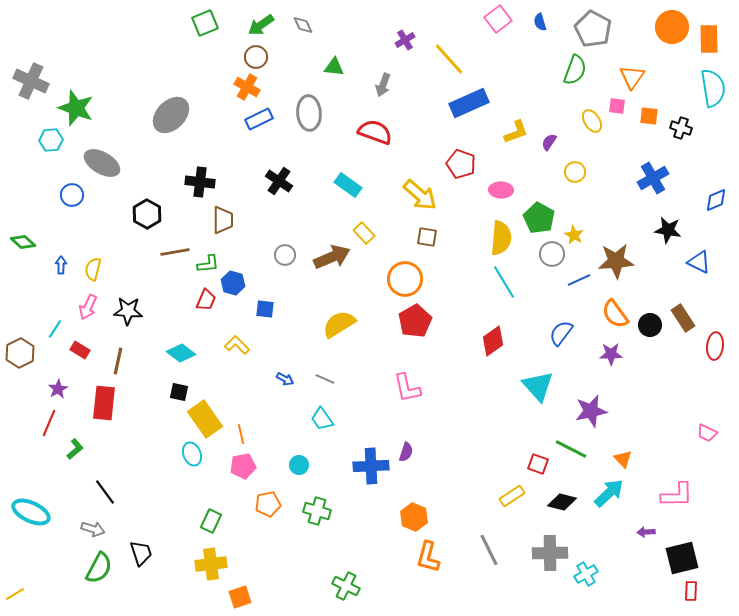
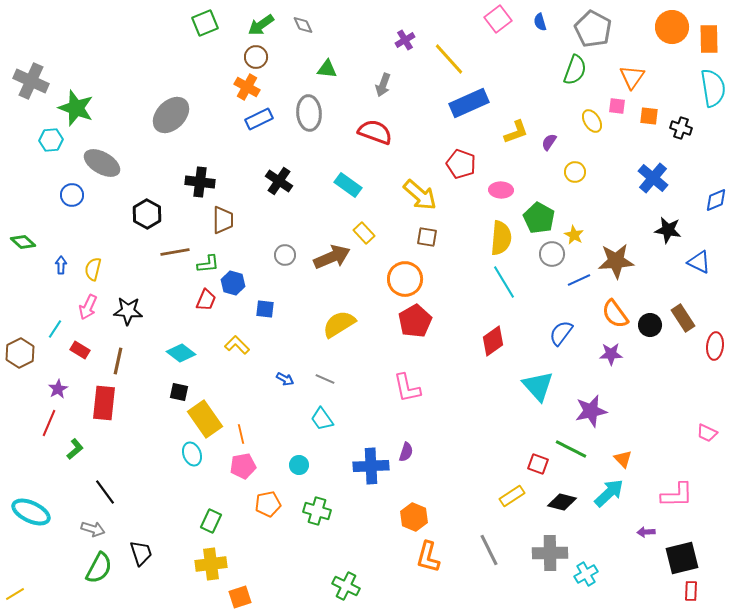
green triangle at (334, 67): moved 7 px left, 2 px down
blue cross at (653, 178): rotated 20 degrees counterclockwise
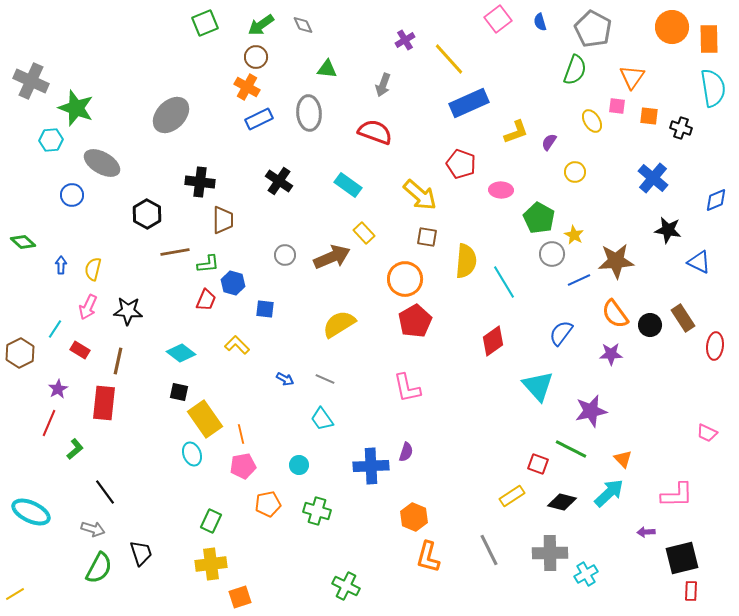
yellow semicircle at (501, 238): moved 35 px left, 23 px down
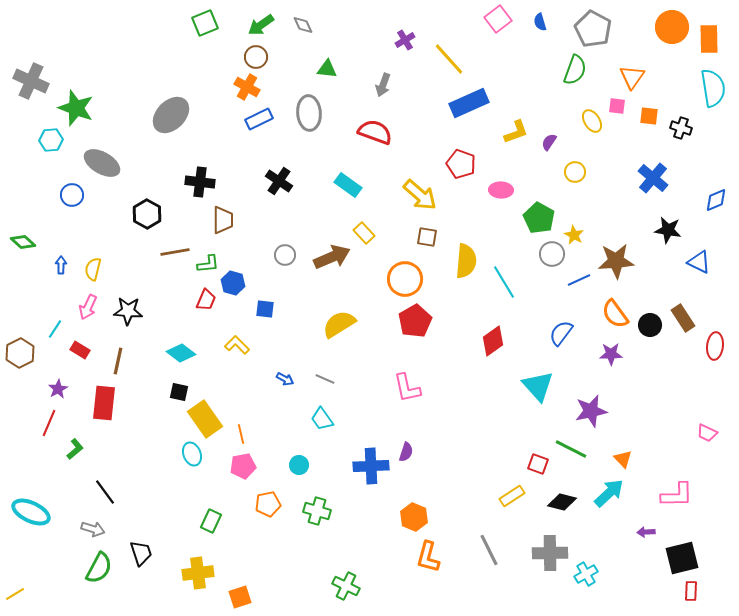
yellow cross at (211, 564): moved 13 px left, 9 px down
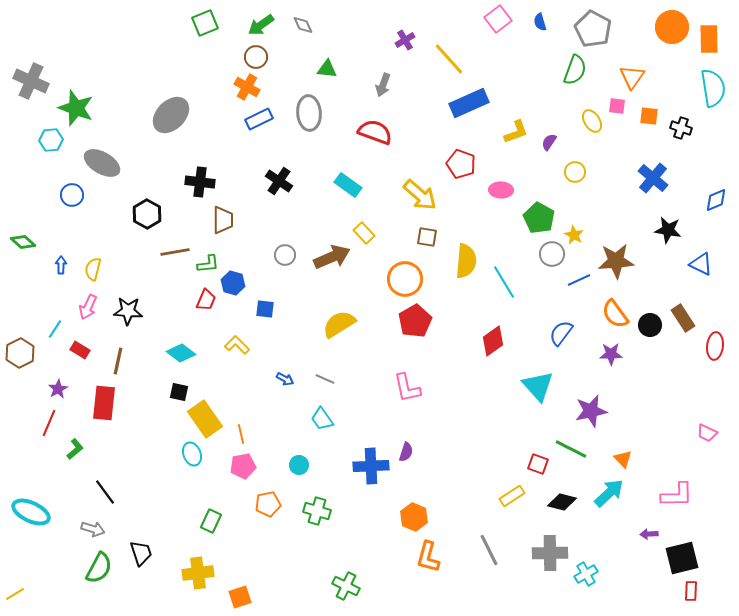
blue triangle at (699, 262): moved 2 px right, 2 px down
purple arrow at (646, 532): moved 3 px right, 2 px down
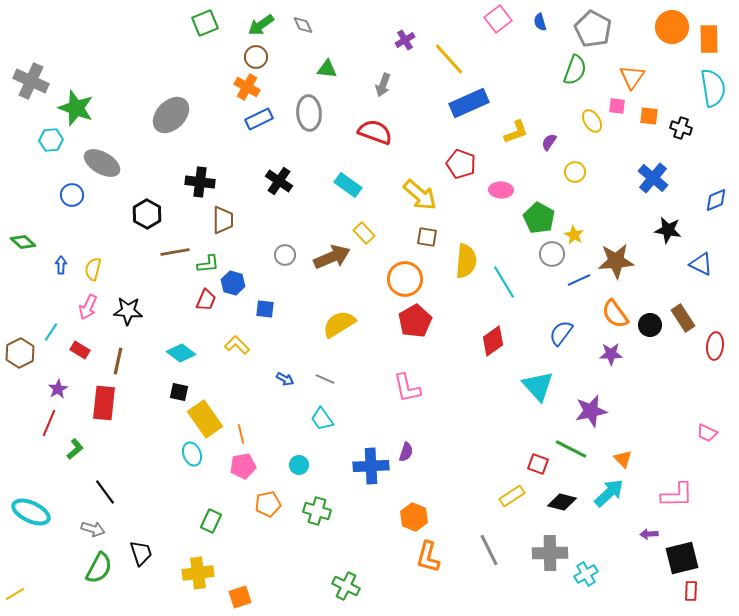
cyan line at (55, 329): moved 4 px left, 3 px down
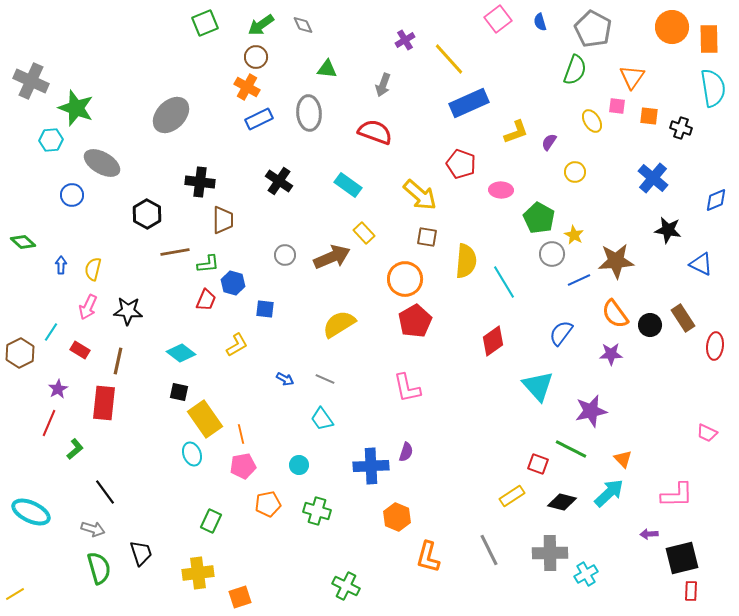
yellow L-shape at (237, 345): rotated 105 degrees clockwise
orange hexagon at (414, 517): moved 17 px left
green semicircle at (99, 568): rotated 44 degrees counterclockwise
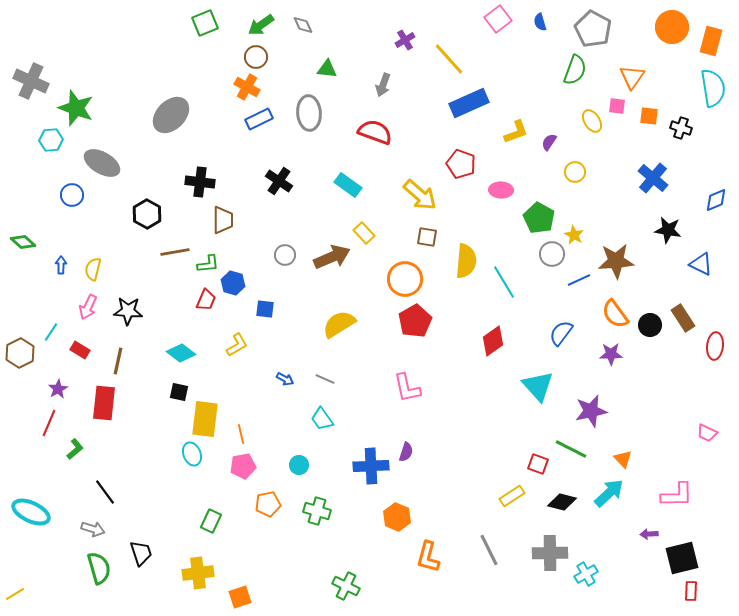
orange rectangle at (709, 39): moved 2 px right, 2 px down; rotated 16 degrees clockwise
yellow rectangle at (205, 419): rotated 42 degrees clockwise
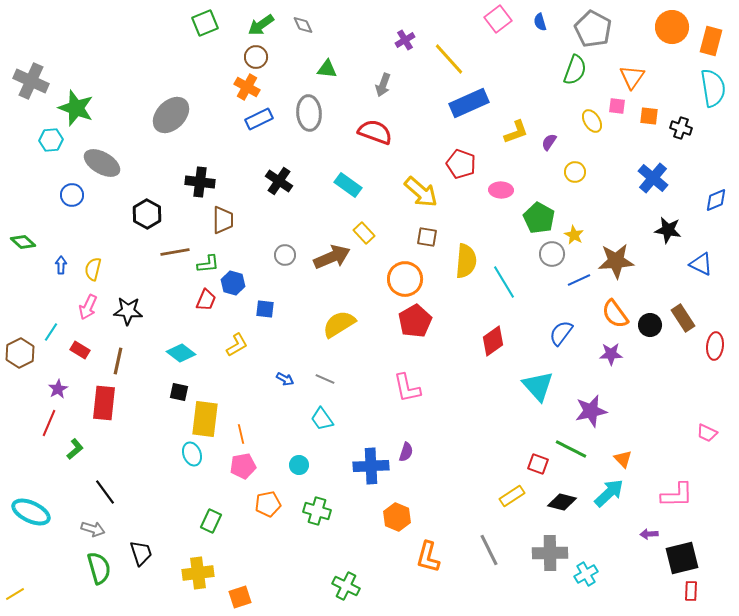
yellow arrow at (420, 195): moved 1 px right, 3 px up
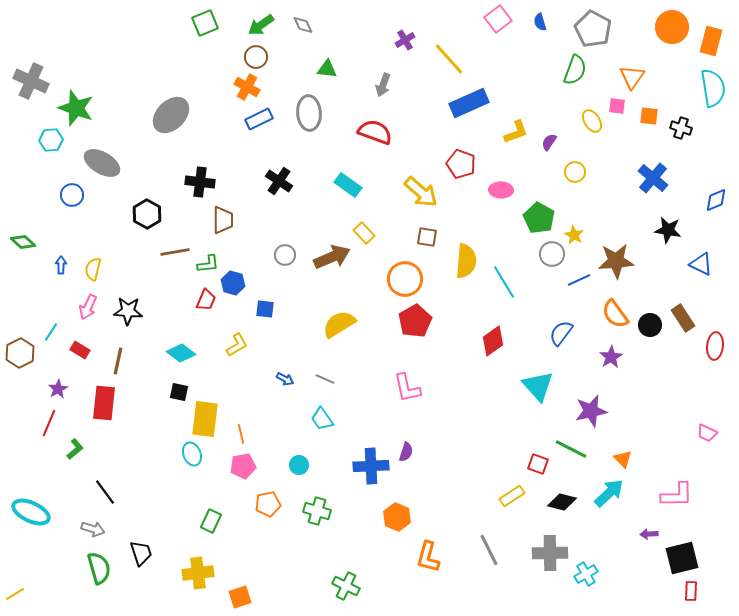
purple star at (611, 354): moved 3 px down; rotated 30 degrees counterclockwise
